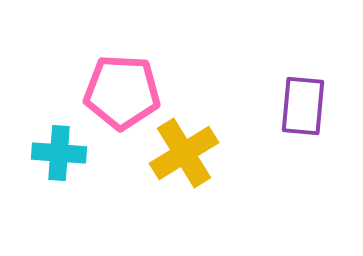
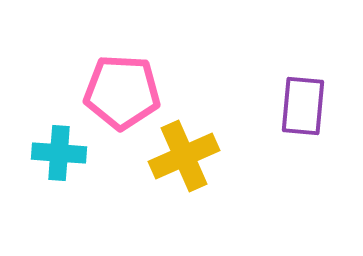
yellow cross: moved 3 px down; rotated 8 degrees clockwise
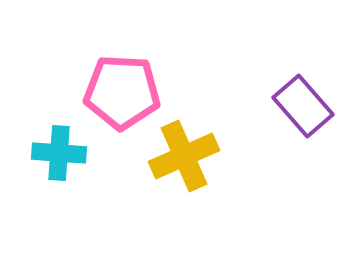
purple rectangle: rotated 46 degrees counterclockwise
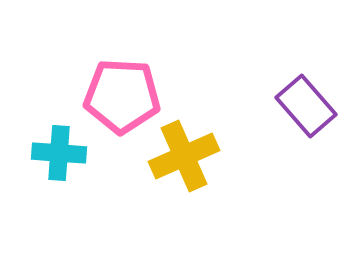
pink pentagon: moved 4 px down
purple rectangle: moved 3 px right
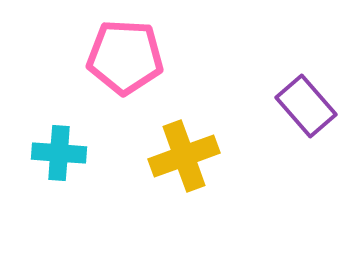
pink pentagon: moved 3 px right, 39 px up
yellow cross: rotated 4 degrees clockwise
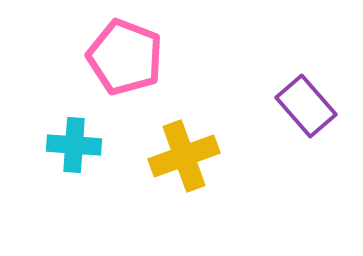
pink pentagon: rotated 18 degrees clockwise
cyan cross: moved 15 px right, 8 px up
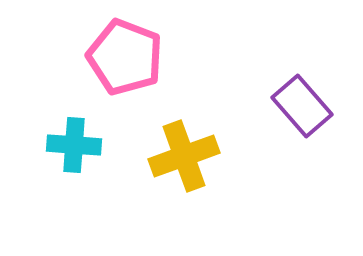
purple rectangle: moved 4 px left
